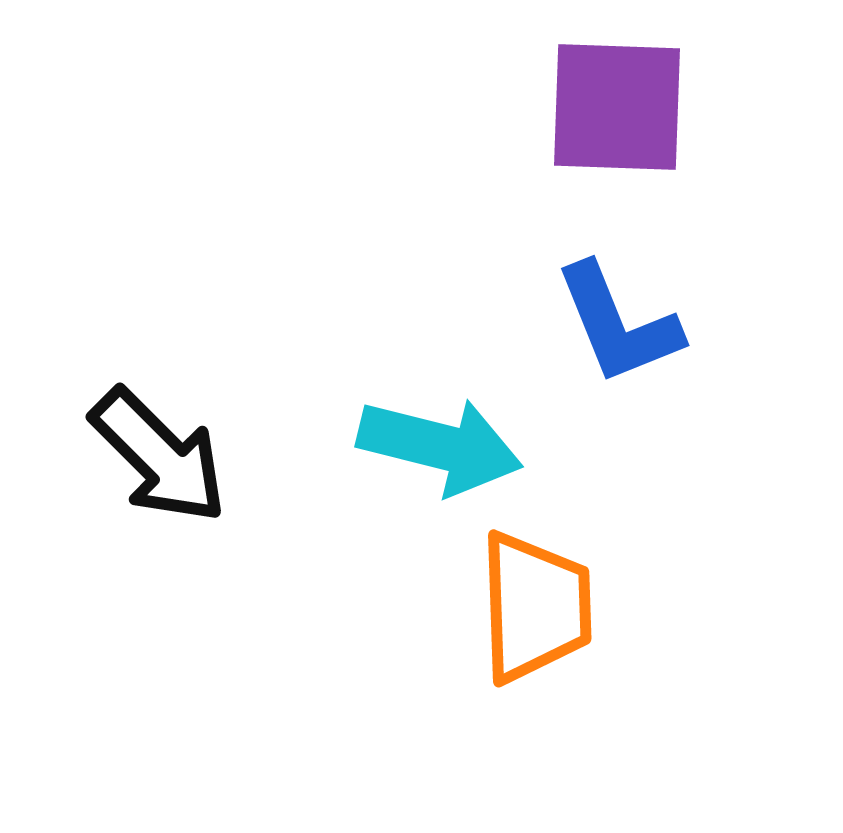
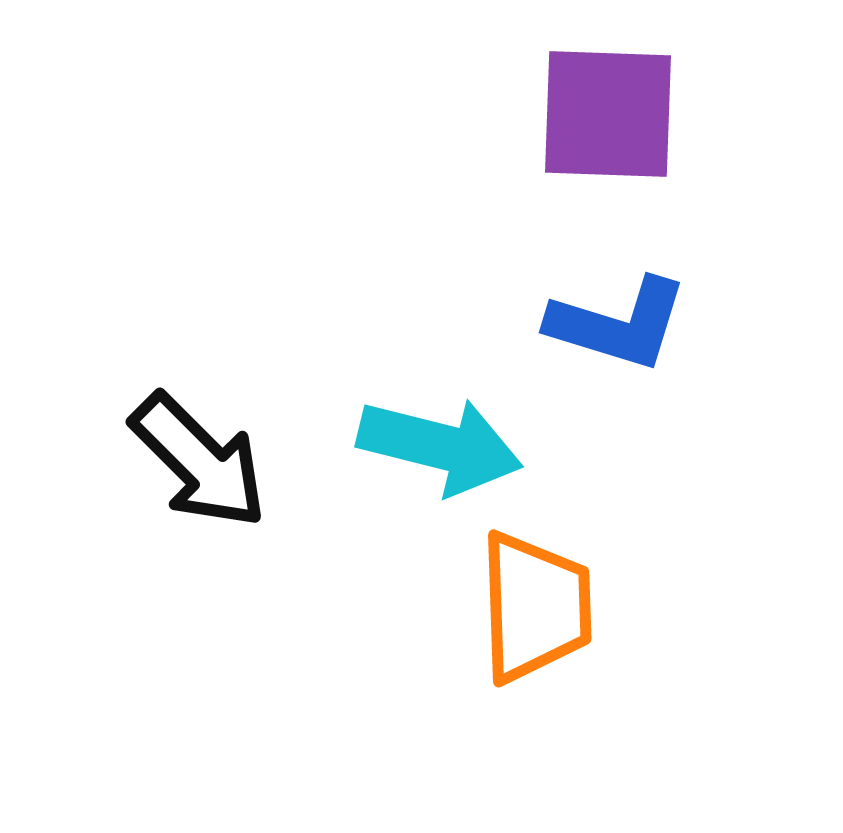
purple square: moved 9 px left, 7 px down
blue L-shape: rotated 51 degrees counterclockwise
black arrow: moved 40 px right, 5 px down
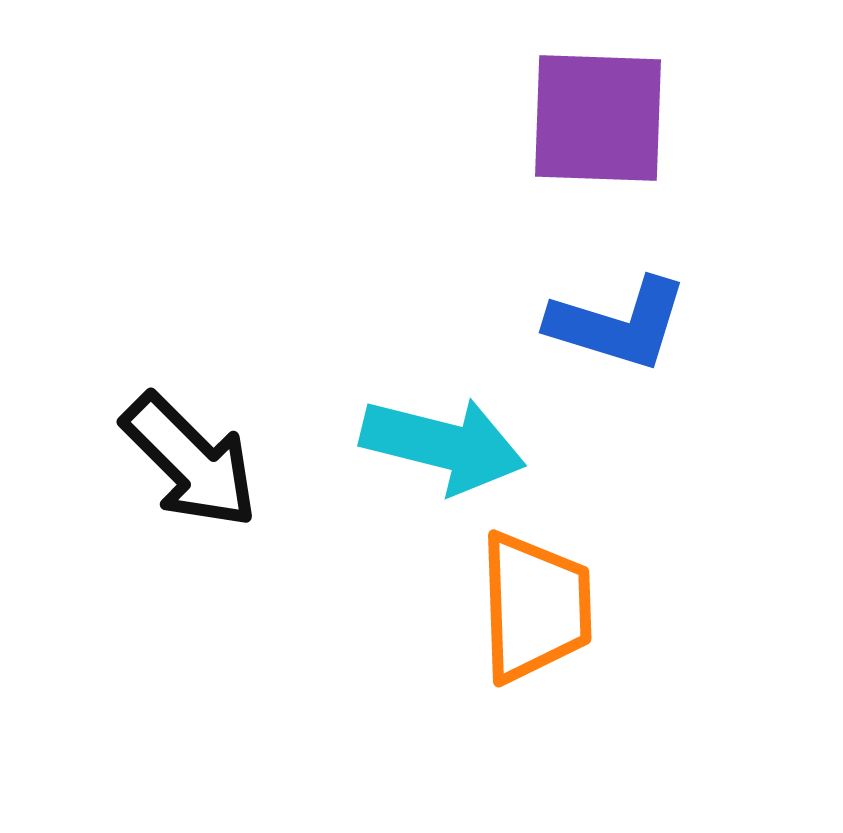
purple square: moved 10 px left, 4 px down
cyan arrow: moved 3 px right, 1 px up
black arrow: moved 9 px left
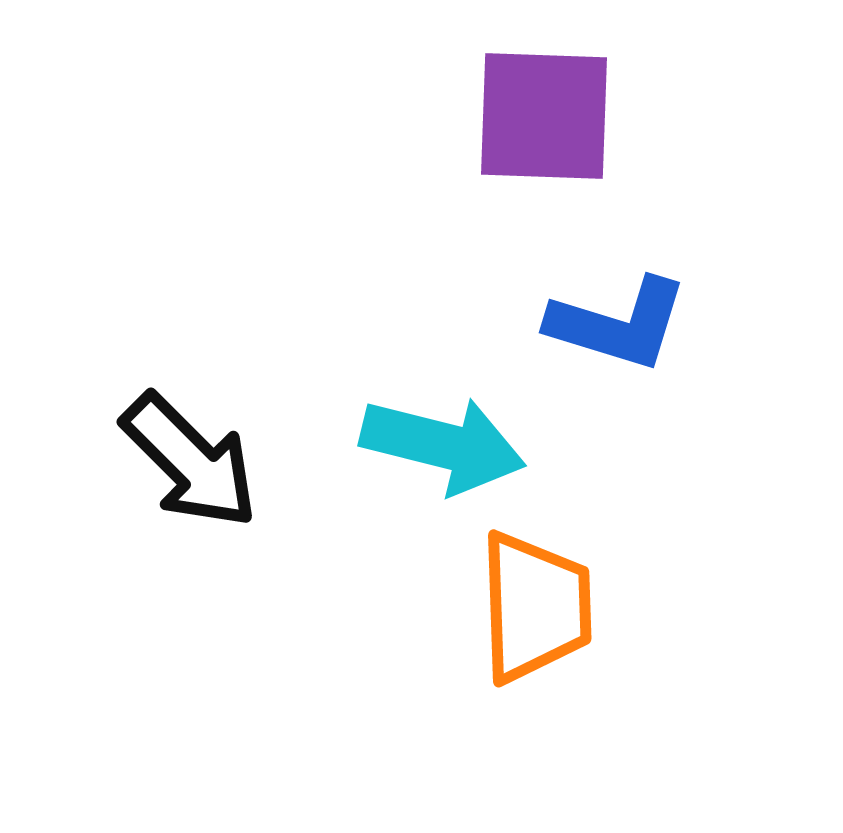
purple square: moved 54 px left, 2 px up
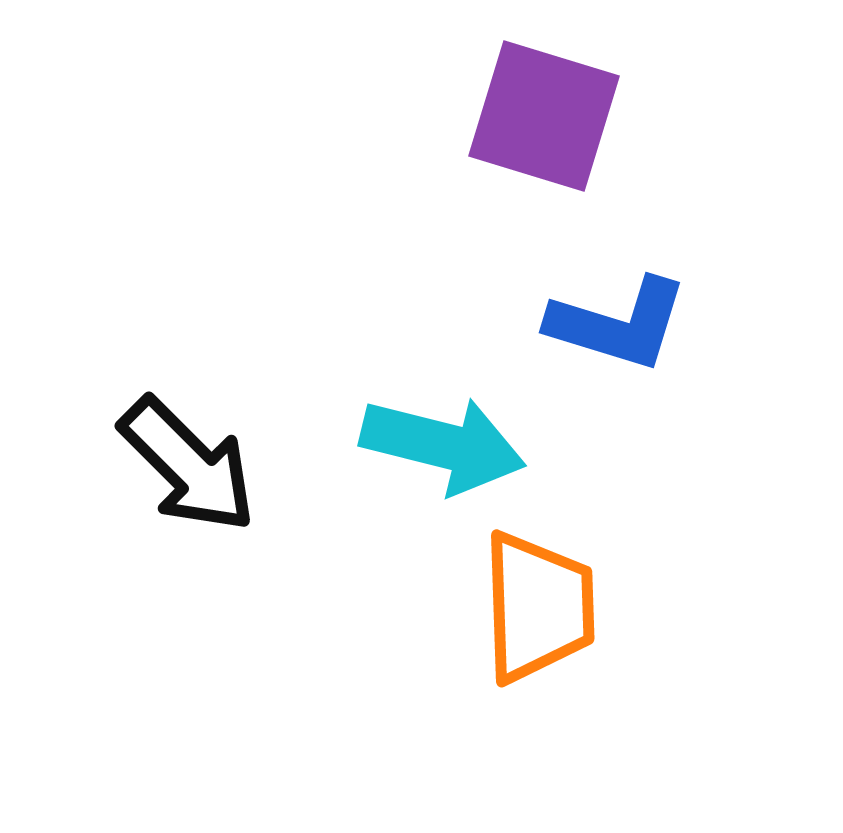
purple square: rotated 15 degrees clockwise
black arrow: moved 2 px left, 4 px down
orange trapezoid: moved 3 px right
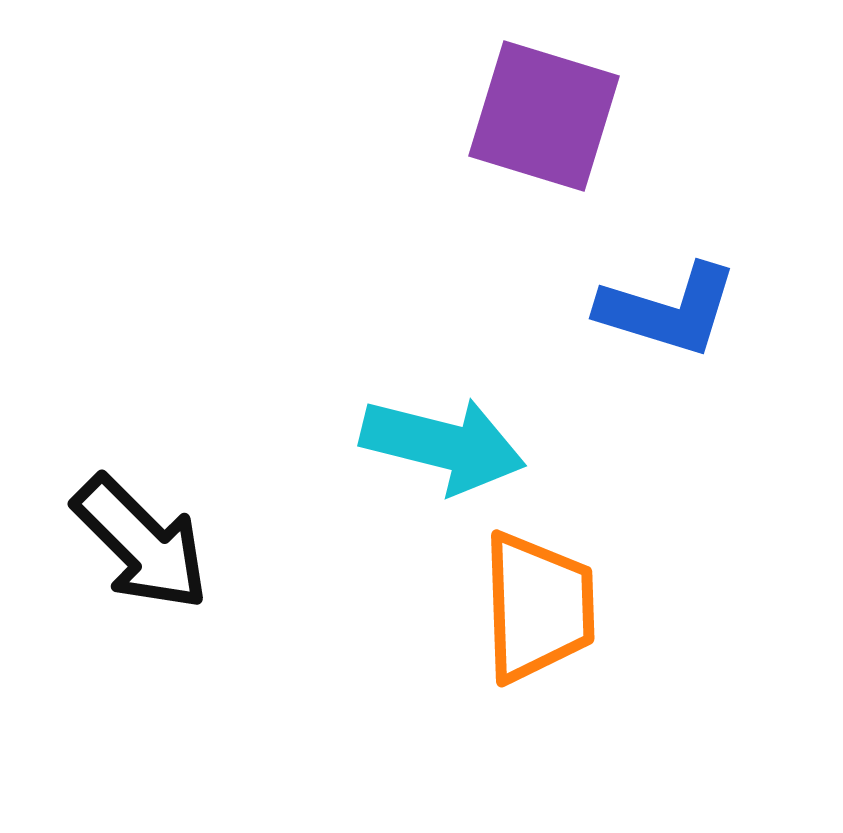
blue L-shape: moved 50 px right, 14 px up
black arrow: moved 47 px left, 78 px down
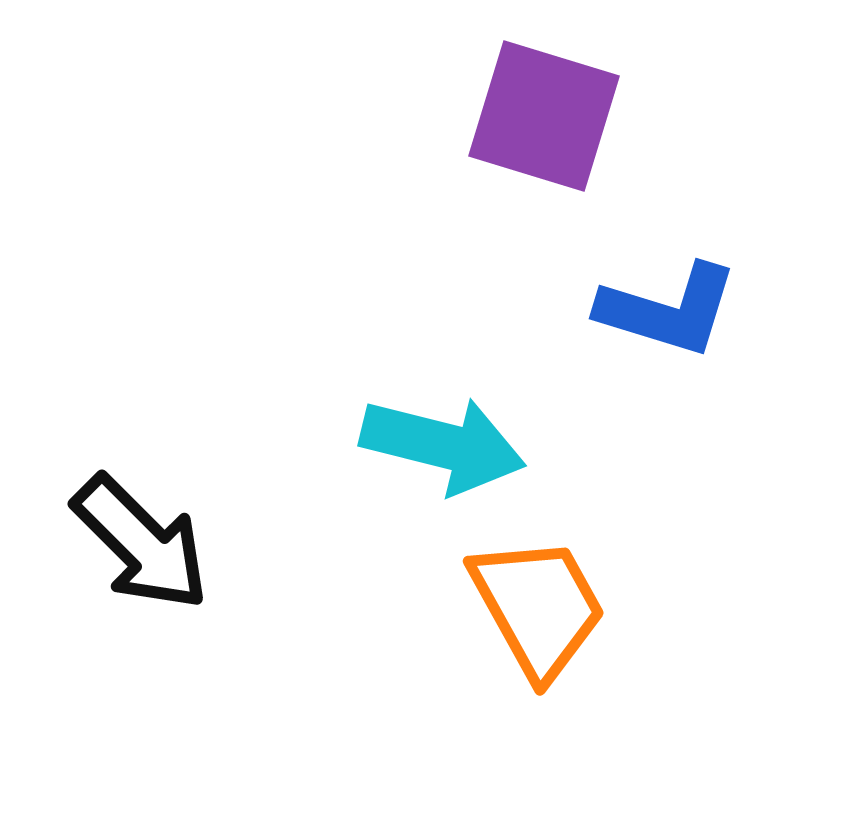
orange trapezoid: rotated 27 degrees counterclockwise
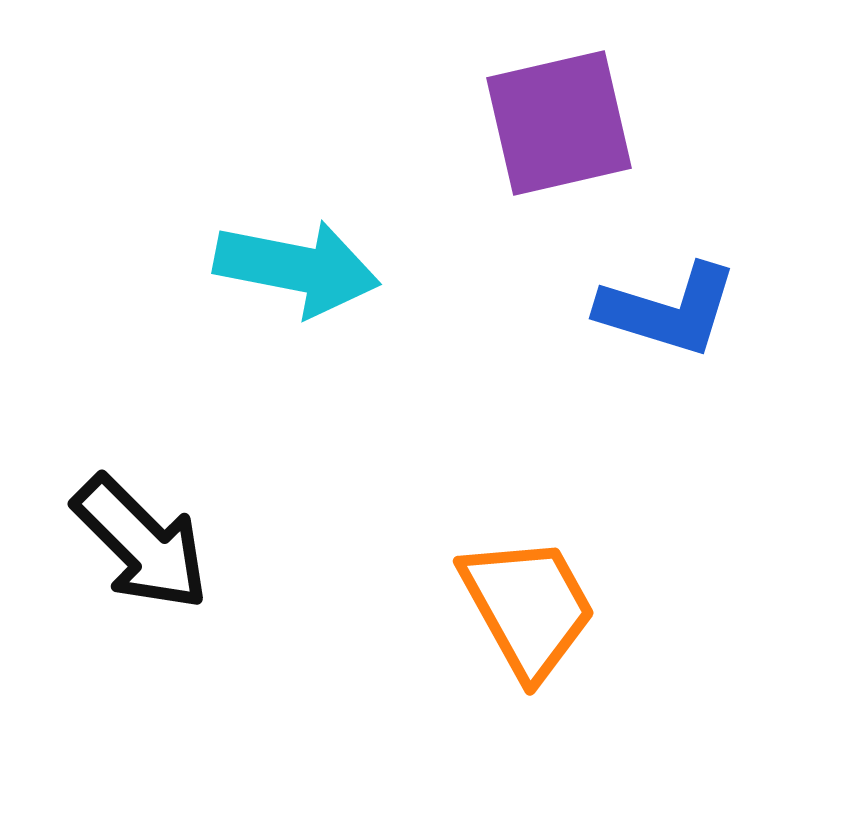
purple square: moved 15 px right, 7 px down; rotated 30 degrees counterclockwise
cyan arrow: moved 146 px left, 177 px up; rotated 3 degrees counterclockwise
orange trapezoid: moved 10 px left
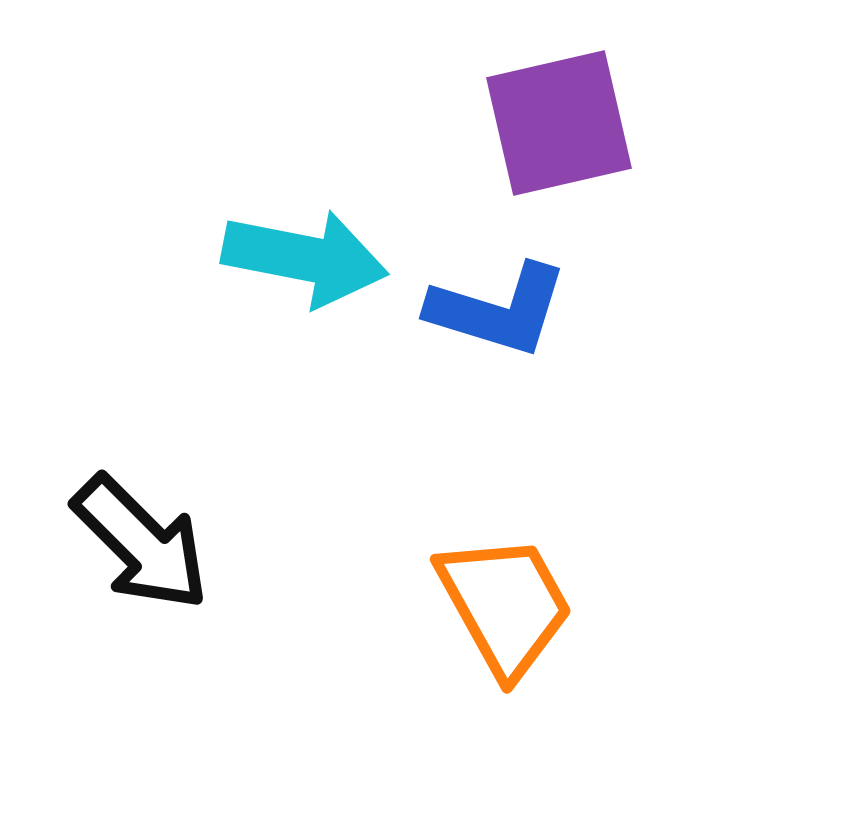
cyan arrow: moved 8 px right, 10 px up
blue L-shape: moved 170 px left
orange trapezoid: moved 23 px left, 2 px up
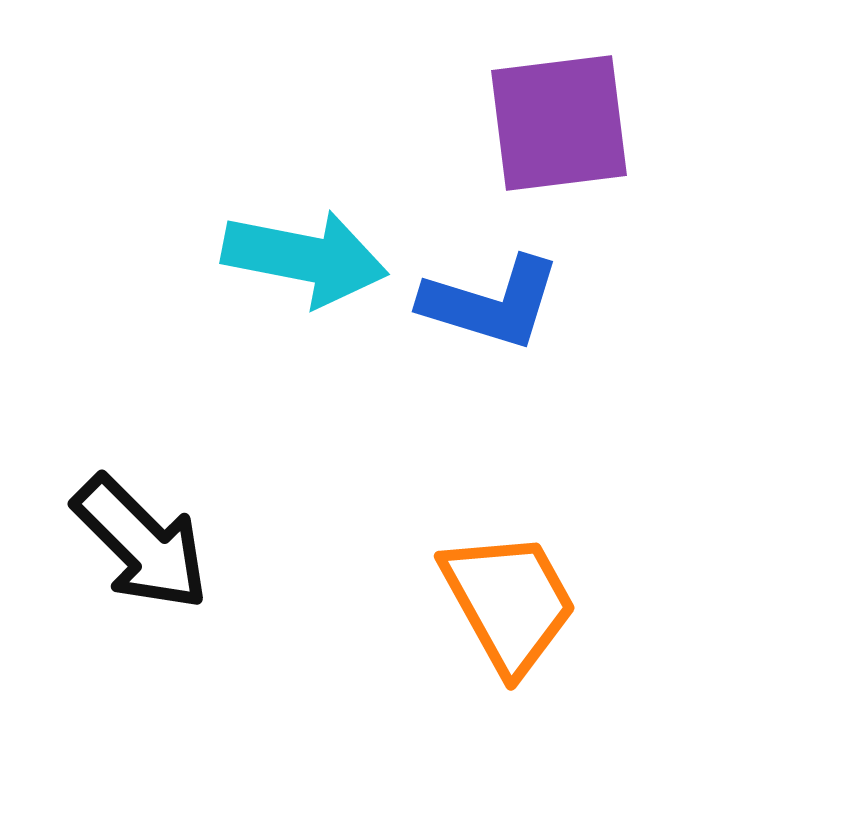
purple square: rotated 6 degrees clockwise
blue L-shape: moved 7 px left, 7 px up
orange trapezoid: moved 4 px right, 3 px up
